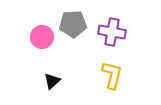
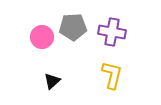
gray pentagon: moved 3 px down
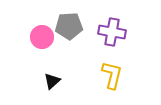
gray pentagon: moved 4 px left, 1 px up
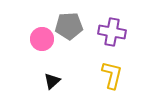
pink circle: moved 2 px down
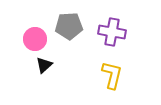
pink circle: moved 7 px left
black triangle: moved 8 px left, 16 px up
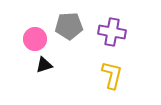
black triangle: rotated 24 degrees clockwise
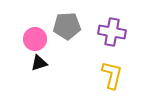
gray pentagon: moved 2 px left
black triangle: moved 5 px left, 2 px up
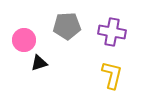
pink circle: moved 11 px left, 1 px down
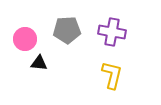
gray pentagon: moved 4 px down
pink circle: moved 1 px right, 1 px up
black triangle: rotated 24 degrees clockwise
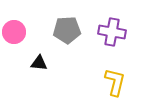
pink circle: moved 11 px left, 7 px up
yellow L-shape: moved 3 px right, 7 px down
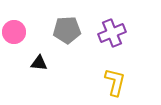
purple cross: moved 1 px down; rotated 32 degrees counterclockwise
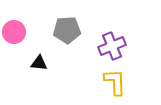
purple cross: moved 13 px down
yellow L-shape: rotated 16 degrees counterclockwise
